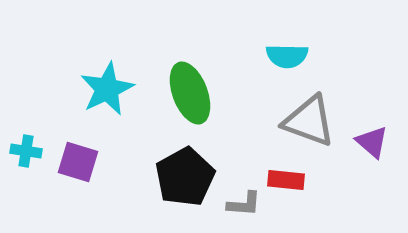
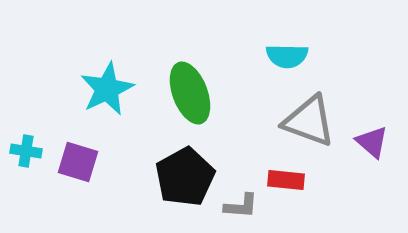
gray L-shape: moved 3 px left, 2 px down
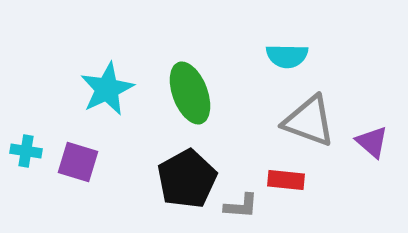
black pentagon: moved 2 px right, 2 px down
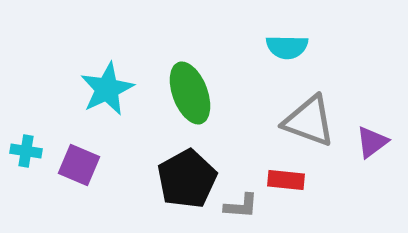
cyan semicircle: moved 9 px up
purple triangle: rotated 42 degrees clockwise
purple square: moved 1 px right, 3 px down; rotated 6 degrees clockwise
